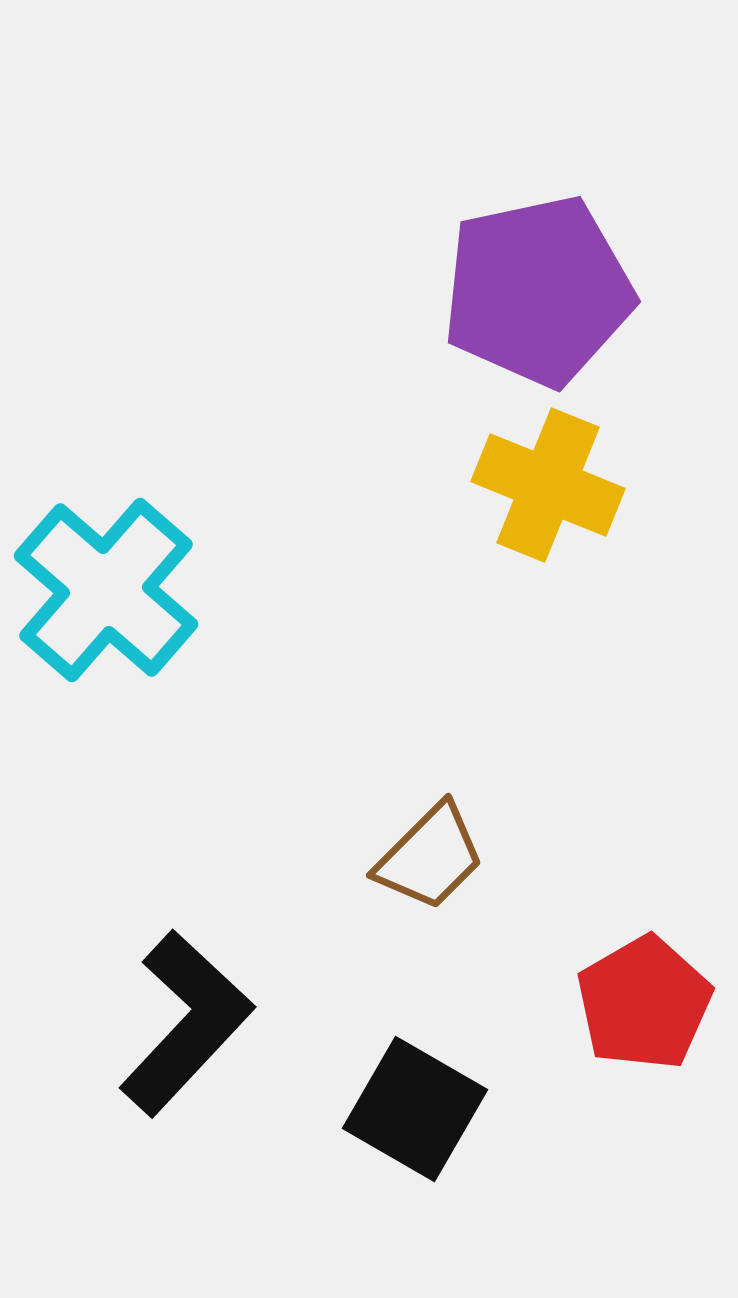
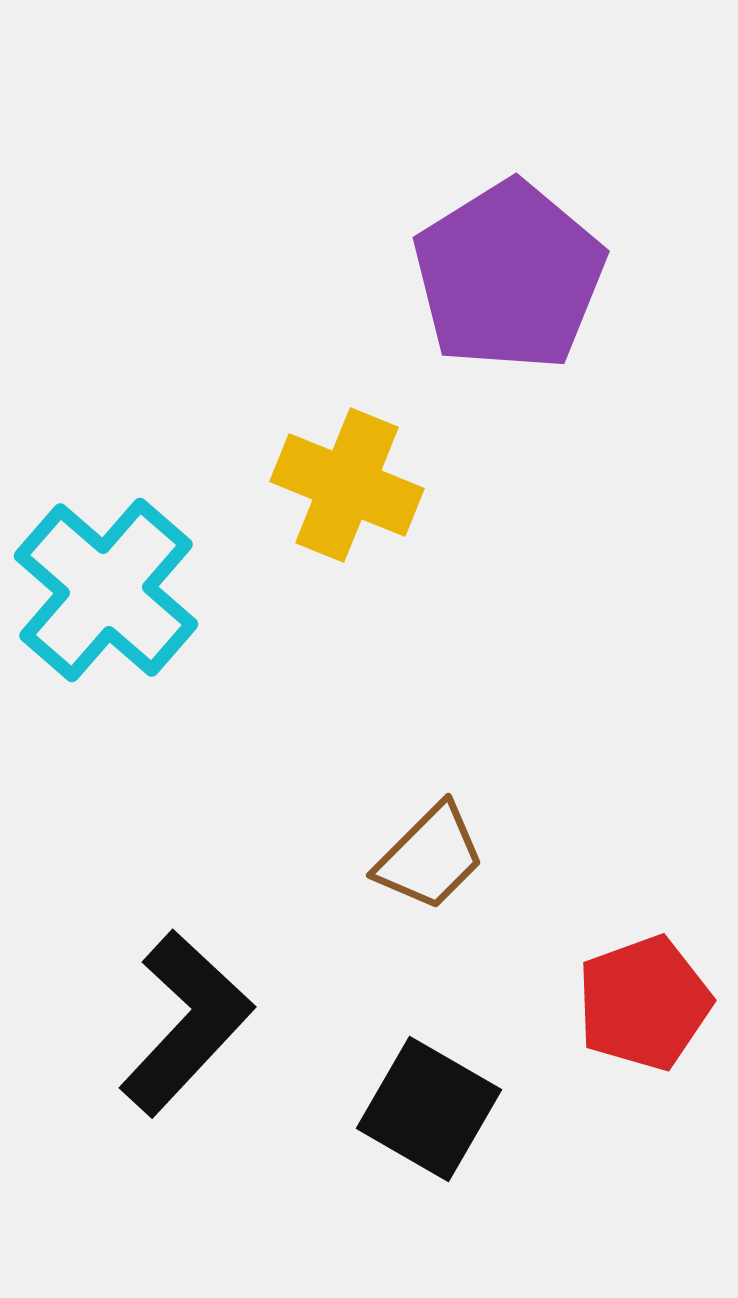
purple pentagon: moved 29 px left, 15 px up; rotated 20 degrees counterclockwise
yellow cross: moved 201 px left
red pentagon: rotated 10 degrees clockwise
black square: moved 14 px right
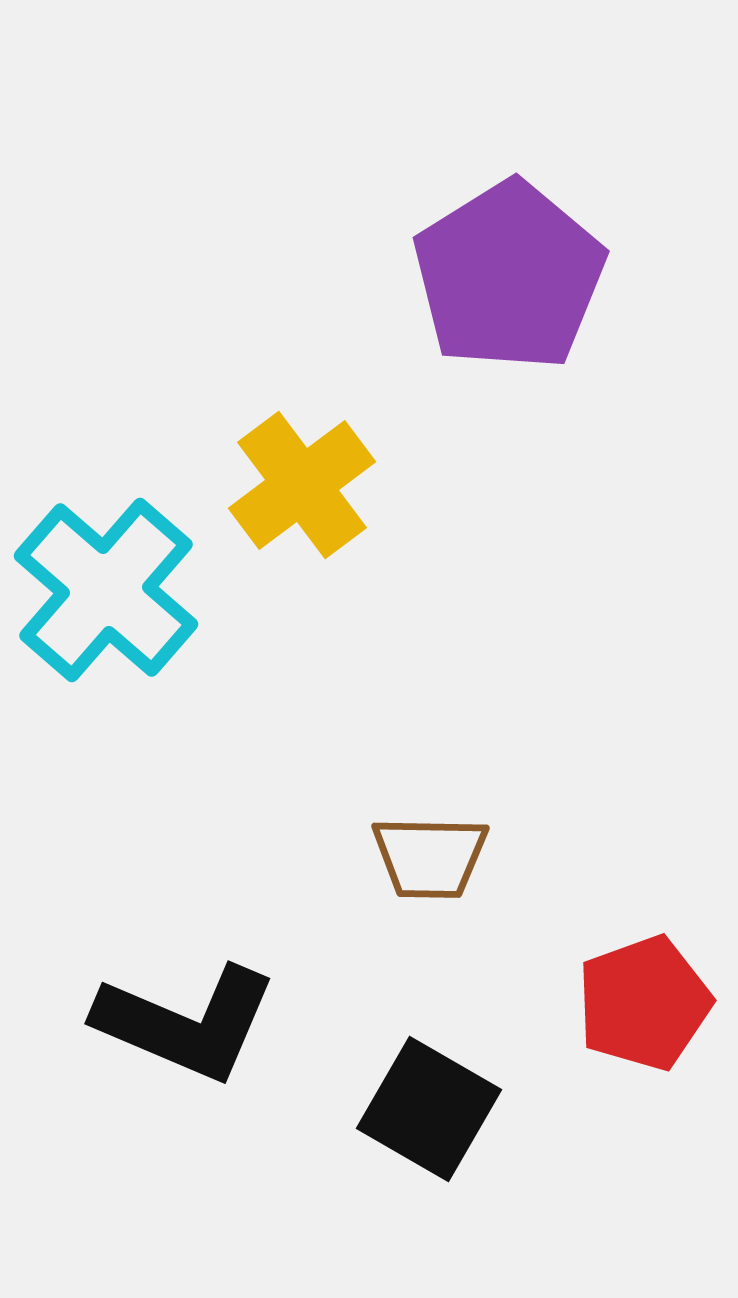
yellow cross: moved 45 px left; rotated 31 degrees clockwise
brown trapezoid: rotated 46 degrees clockwise
black L-shape: rotated 70 degrees clockwise
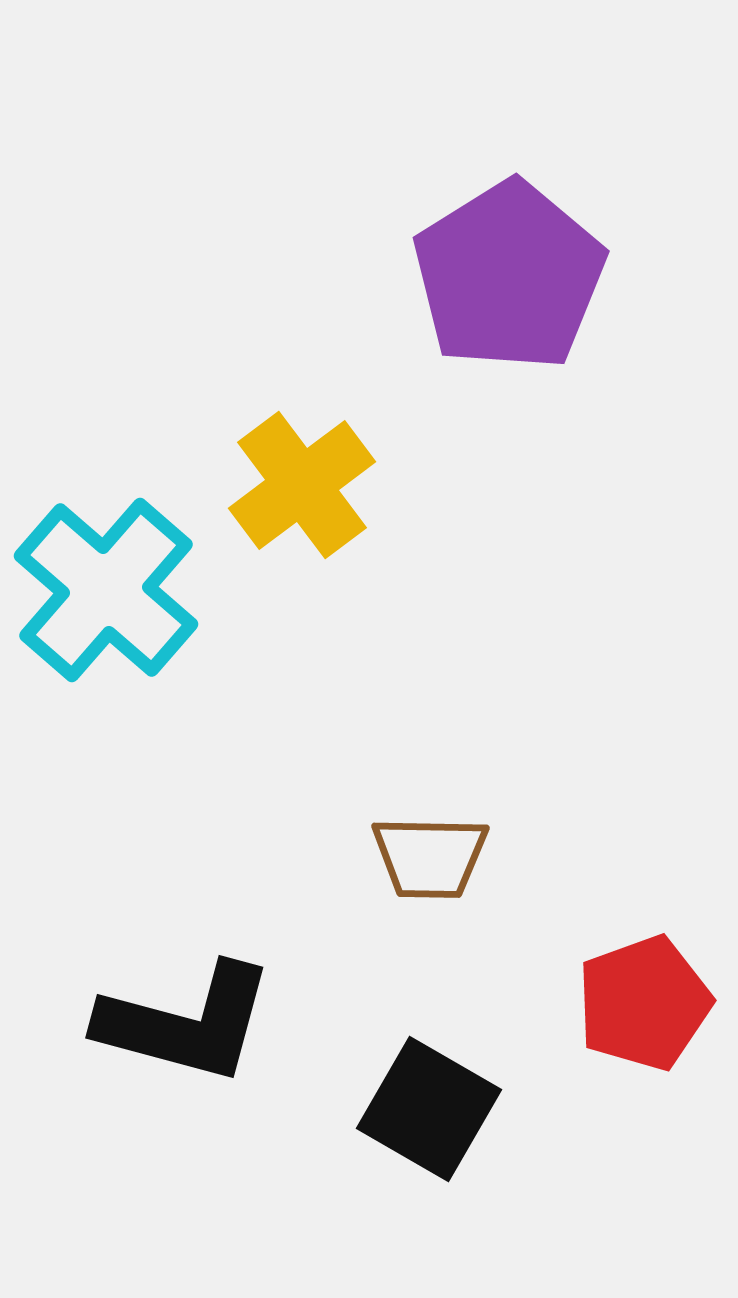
black L-shape: rotated 8 degrees counterclockwise
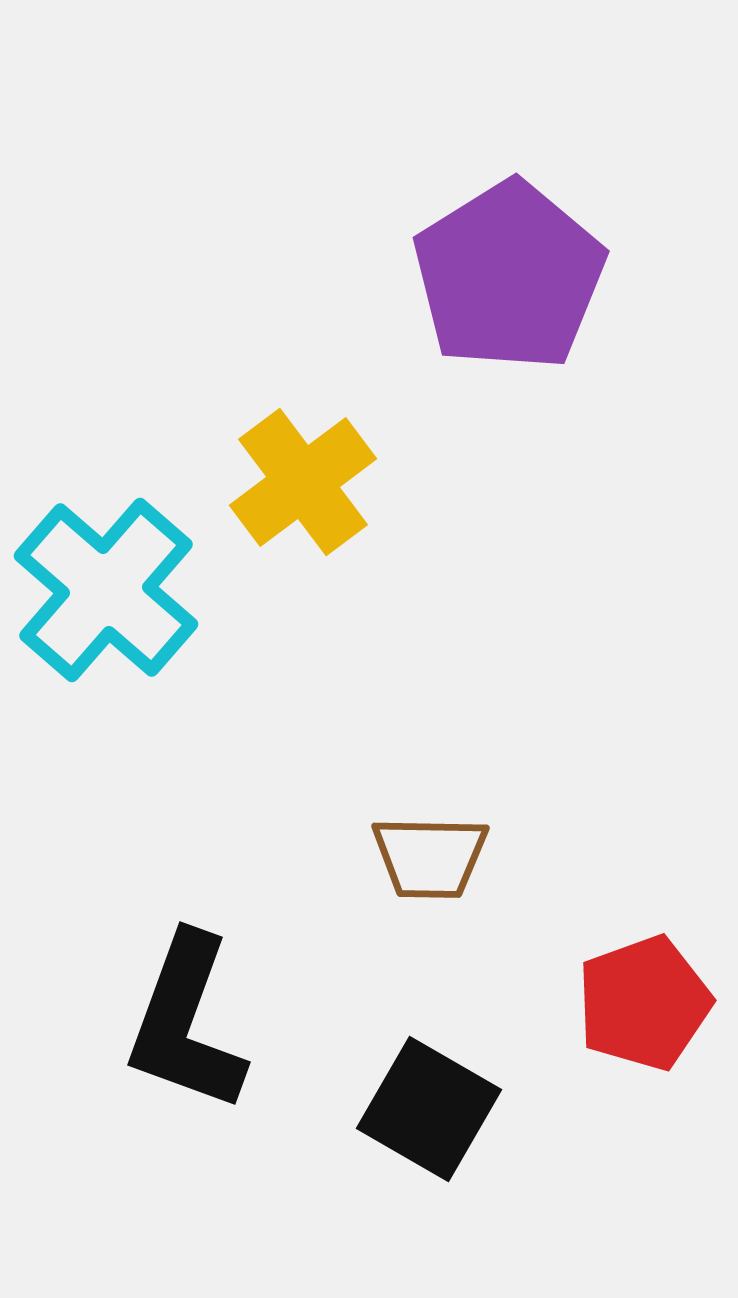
yellow cross: moved 1 px right, 3 px up
black L-shape: rotated 95 degrees clockwise
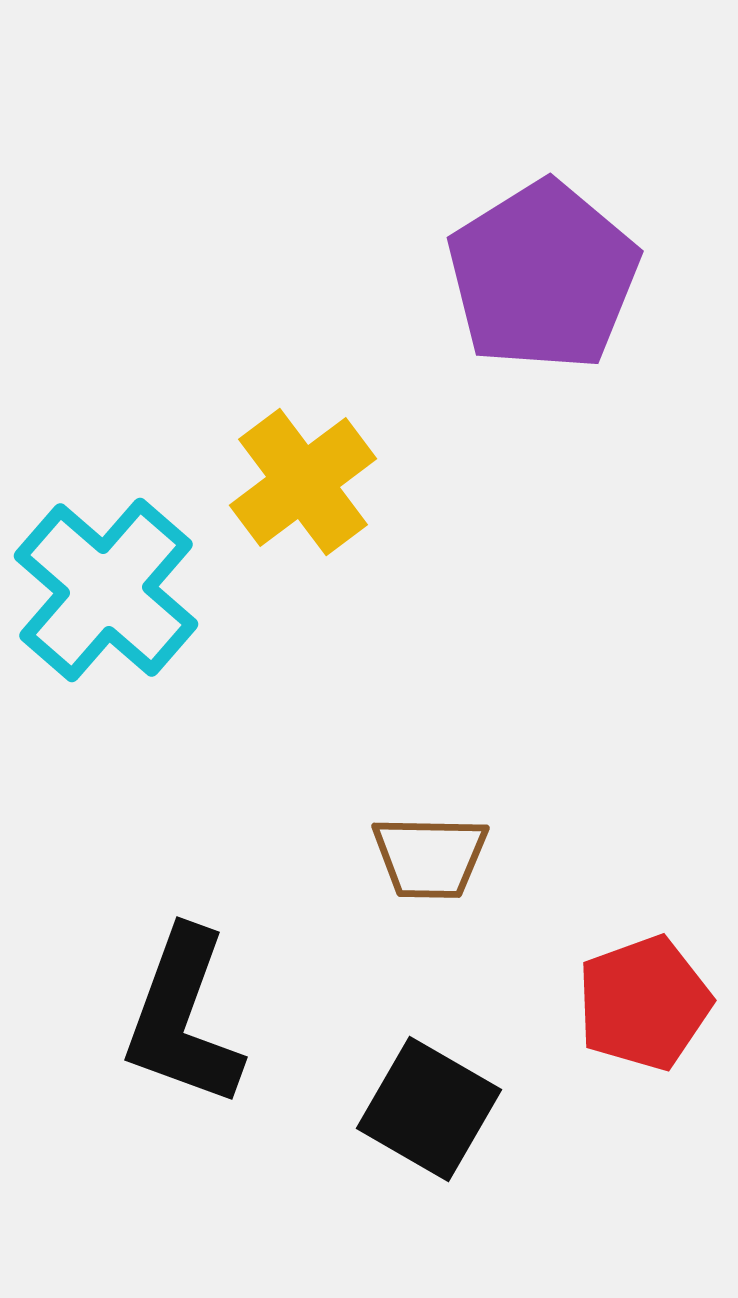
purple pentagon: moved 34 px right
black L-shape: moved 3 px left, 5 px up
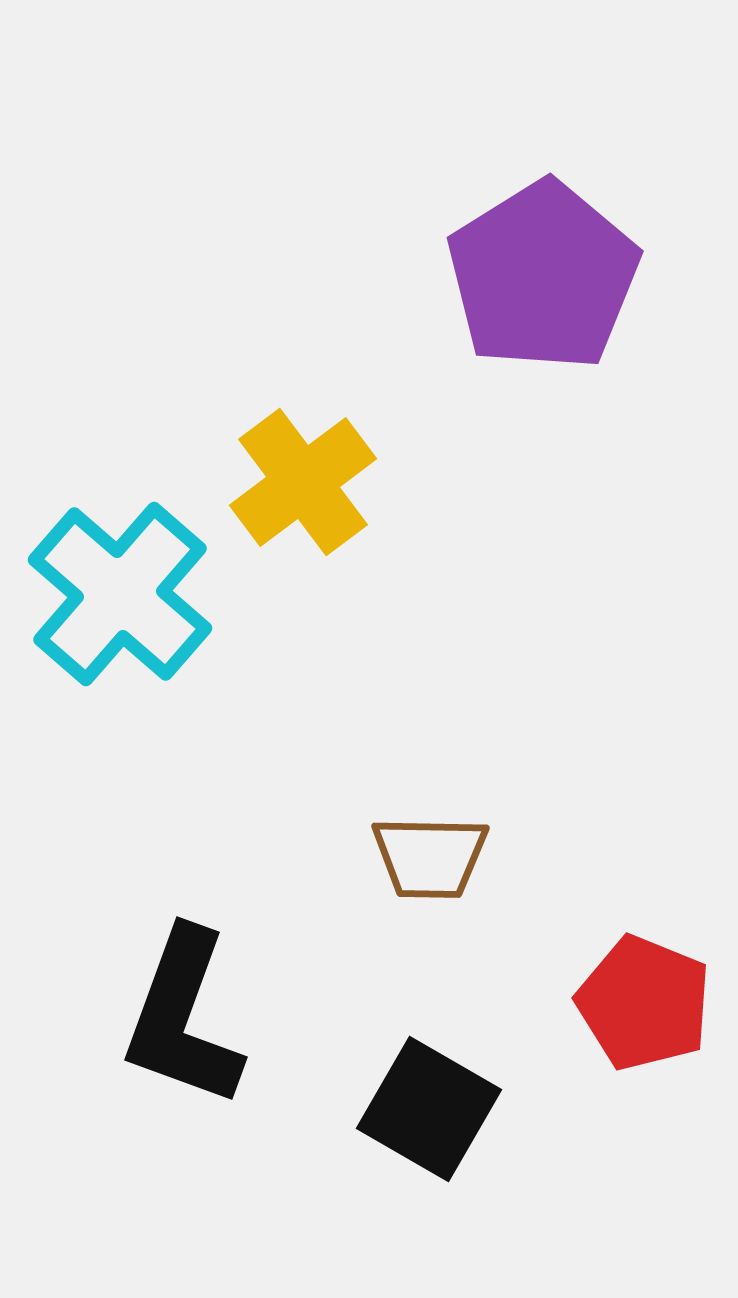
cyan cross: moved 14 px right, 4 px down
red pentagon: rotated 30 degrees counterclockwise
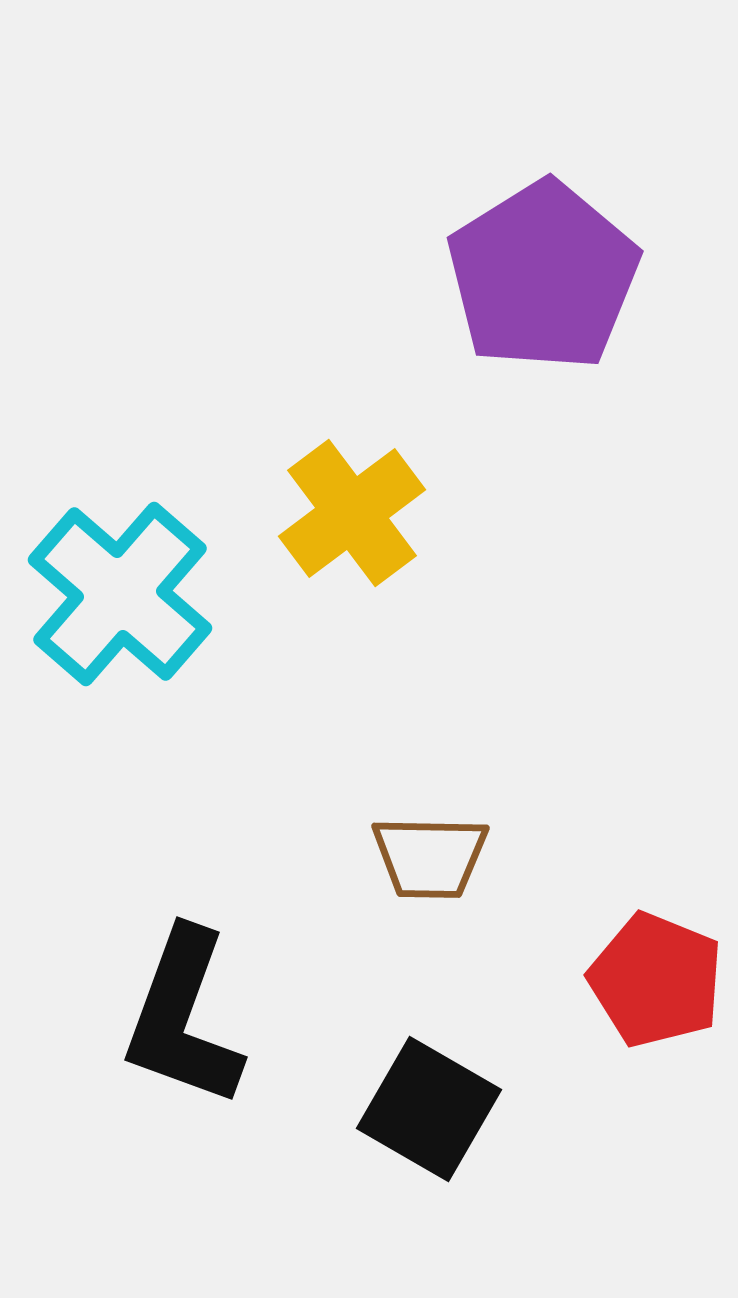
yellow cross: moved 49 px right, 31 px down
red pentagon: moved 12 px right, 23 px up
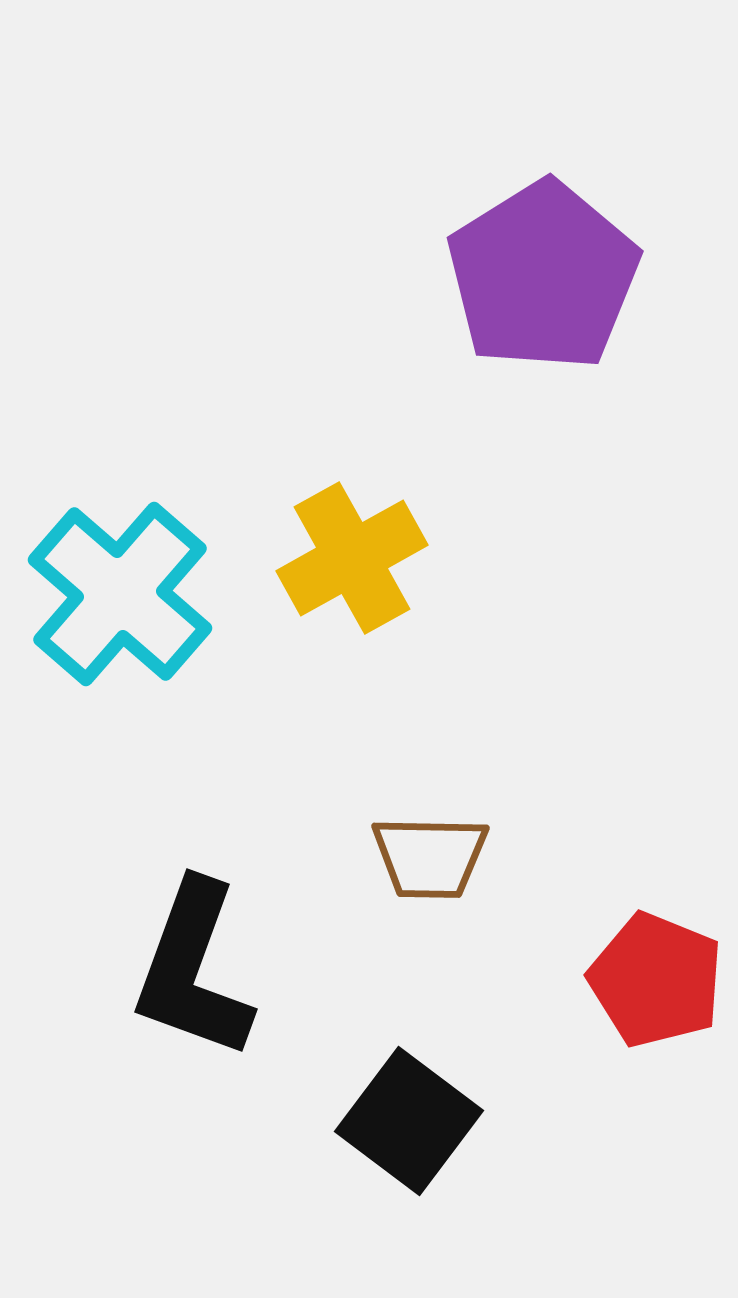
yellow cross: moved 45 px down; rotated 8 degrees clockwise
black L-shape: moved 10 px right, 48 px up
black square: moved 20 px left, 12 px down; rotated 7 degrees clockwise
